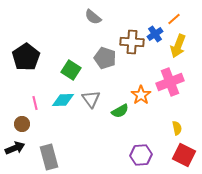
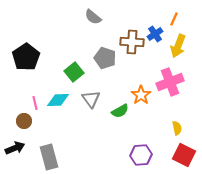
orange line: rotated 24 degrees counterclockwise
green square: moved 3 px right, 2 px down; rotated 18 degrees clockwise
cyan diamond: moved 5 px left
brown circle: moved 2 px right, 3 px up
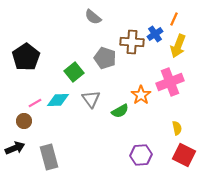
pink line: rotated 72 degrees clockwise
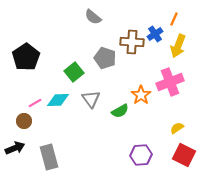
yellow semicircle: rotated 112 degrees counterclockwise
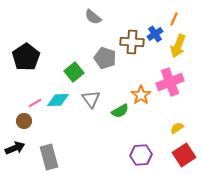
red square: rotated 30 degrees clockwise
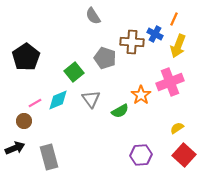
gray semicircle: moved 1 px up; rotated 18 degrees clockwise
blue cross: rotated 28 degrees counterclockwise
cyan diamond: rotated 20 degrees counterclockwise
red square: rotated 15 degrees counterclockwise
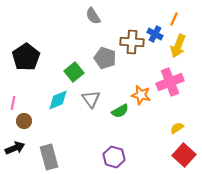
orange star: rotated 24 degrees counterclockwise
pink line: moved 22 px left; rotated 48 degrees counterclockwise
purple hexagon: moved 27 px left, 2 px down; rotated 20 degrees clockwise
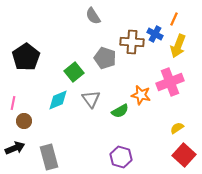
purple hexagon: moved 7 px right
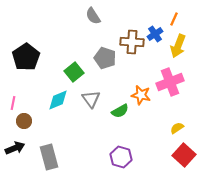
blue cross: rotated 28 degrees clockwise
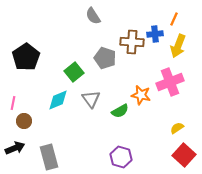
blue cross: rotated 28 degrees clockwise
